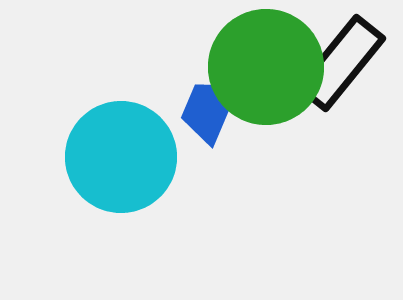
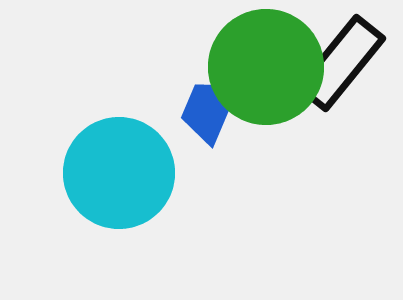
cyan circle: moved 2 px left, 16 px down
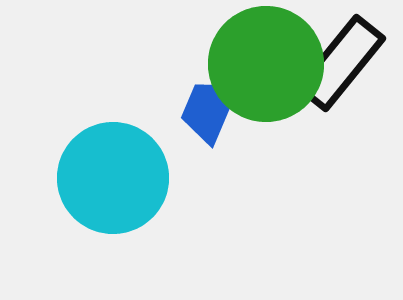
green circle: moved 3 px up
cyan circle: moved 6 px left, 5 px down
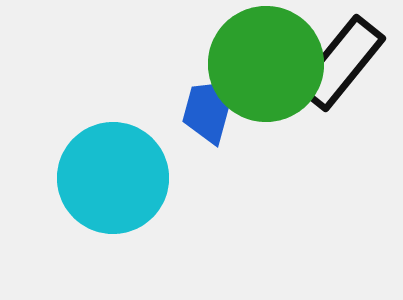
blue trapezoid: rotated 8 degrees counterclockwise
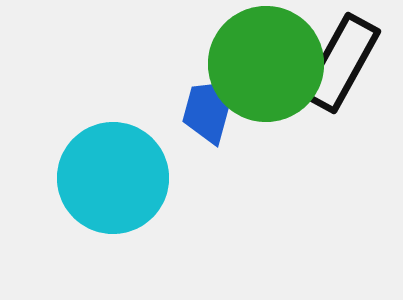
black rectangle: rotated 10 degrees counterclockwise
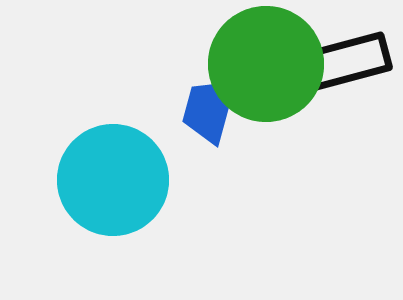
black rectangle: rotated 46 degrees clockwise
cyan circle: moved 2 px down
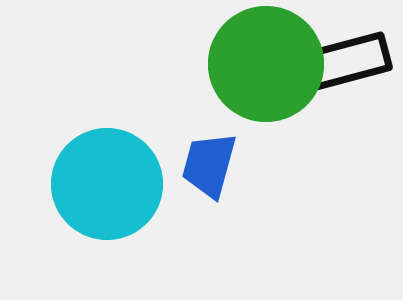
blue trapezoid: moved 55 px down
cyan circle: moved 6 px left, 4 px down
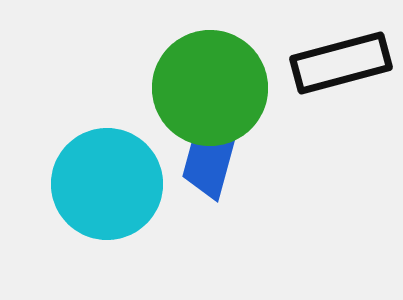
green circle: moved 56 px left, 24 px down
